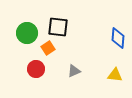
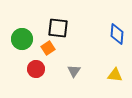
black square: moved 1 px down
green circle: moved 5 px left, 6 px down
blue diamond: moved 1 px left, 4 px up
gray triangle: rotated 32 degrees counterclockwise
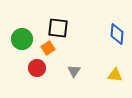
red circle: moved 1 px right, 1 px up
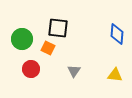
orange square: rotated 32 degrees counterclockwise
red circle: moved 6 px left, 1 px down
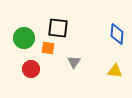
green circle: moved 2 px right, 1 px up
orange square: rotated 16 degrees counterclockwise
gray triangle: moved 9 px up
yellow triangle: moved 4 px up
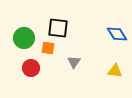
blue diamond: rotated 35 degrees counterclockwise
red circle: moved 1 px up
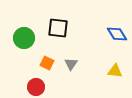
orange square: moved 1 px left, 15 px down; rotated 16 degrees clockwise
gray triangle: moved 3 px left, 2 px down
red circle: moved 5 px right, 19 px down
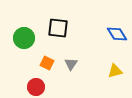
yellow triangle: rotated 21 degrees counterclockwise
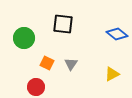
black square: moved 5 px right, 4 px up
blue diamond: rotated 20 degrees counterclockwise
yellow triangle: moved 3 px left, 3 px down; rotated 14 degrees counterclockwise
